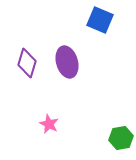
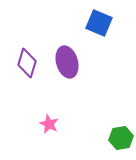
blue square: moved 1 px left, 3 px down
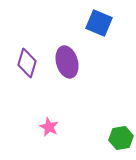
pink star: moved 3 px down
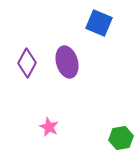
purple diamond: rotated 12 degrees clockwise
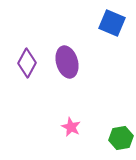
blue square: moved 13 px right
pink star: moved 22 px right
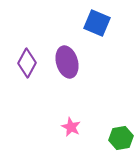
blue square: moved 15 px left
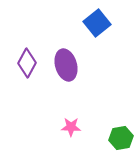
blue square: rotated 28 degrees clockwise
purple ellipse: moved 1 px left, 3 px down
pink star: rotated 24 degrees counterclockwise
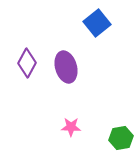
purple ellipse: moved 2 px down
